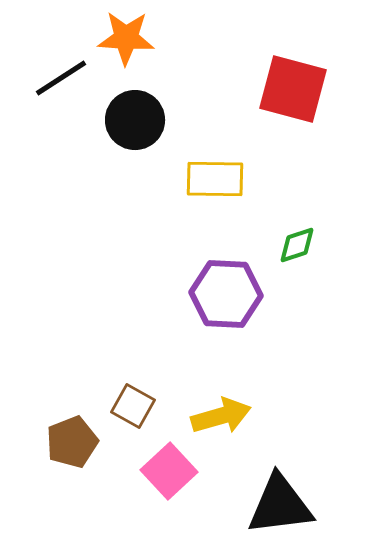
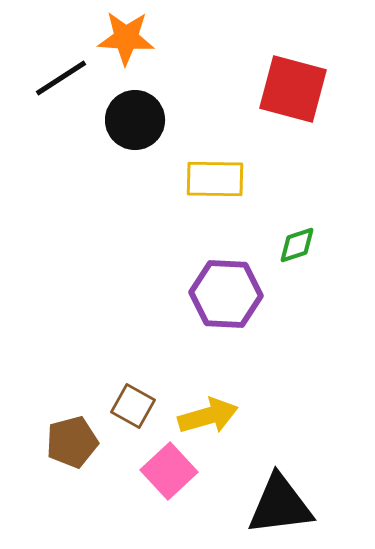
yellow arrow: moved 13 px left
brown pentagon: rotated 6 degrees clockwise
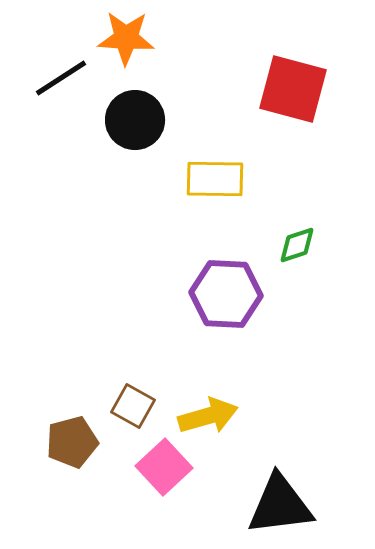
pink square: moved 5 px left, 4 px up
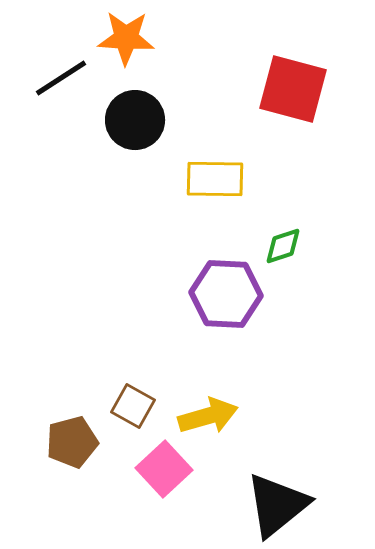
green diamond: moved 14 px left, 1 px down
pink square: moved 2 px down
black triangle: moved 3 px left; rotated 32 degrees counterclockwise
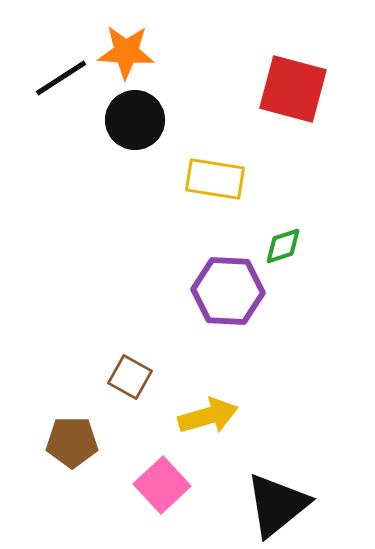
orange star: moved 14 px down
yellow rectangle: rotated 8 degrees clockwise
purple hexagon: moved 2 px right, 3 px up
brown square: moved 3 px left, 29 px up
brown pentagon: rotated 15 degrees clockwise
pink square: moved 2 px left, 16 px down
